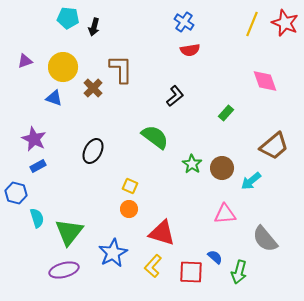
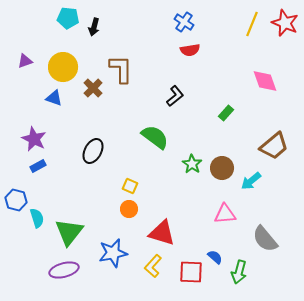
blue hexagon: moved 7 px down
blue star: rotated 16 degrees clockwise
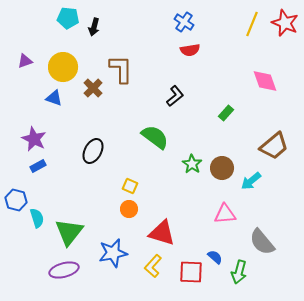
gray semicircle: moved 3 px left, 3 px down
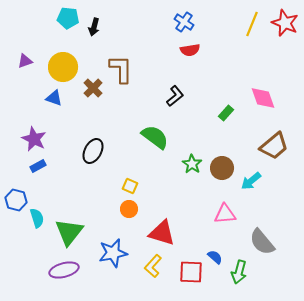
pink diamond: moved 2 px left, 17 px down
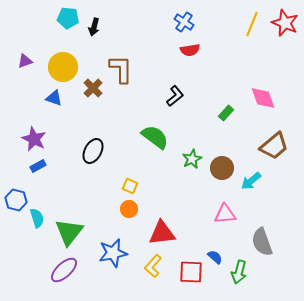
green star: moved 5 px up; rotated 12 degrees clockwise
red triangle: rotated 24 degrees counterclockwise
gray semicircle: rotated 20 degrees clockwise
purple ellipse: rotated 28 degrees counterclockwise
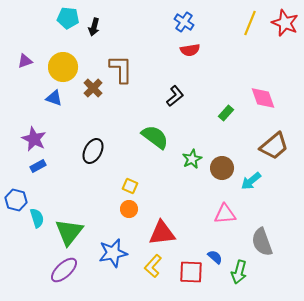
yellow line: moved 2 px left, 1 px up
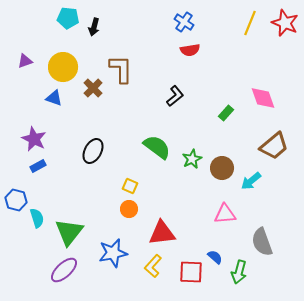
green semicircle: moved 2 px right, 10 px down
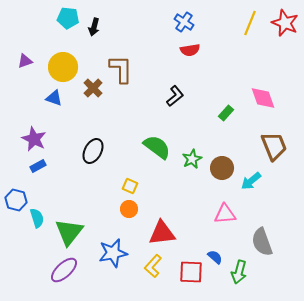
brown trapezoid: rotated 72 degrees counterclockwise
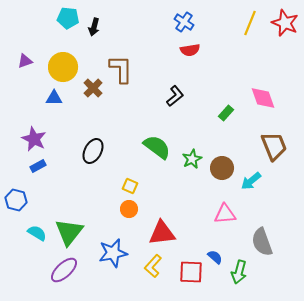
blue triangle: rotated 18 degrees counterclockwise
cyan semicircle: moved 15 px down; rotated 42 degrees counterclockwise
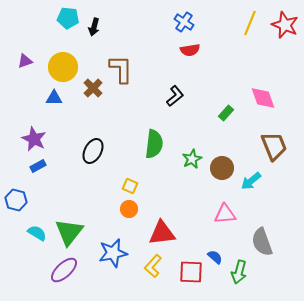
red star: moved 2 px down
green semicircle: moved 3 px left, 3 px up; rotated 60 degrees clockwise
